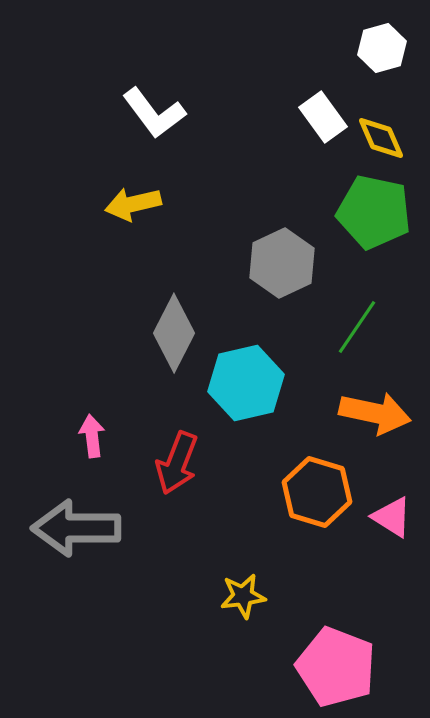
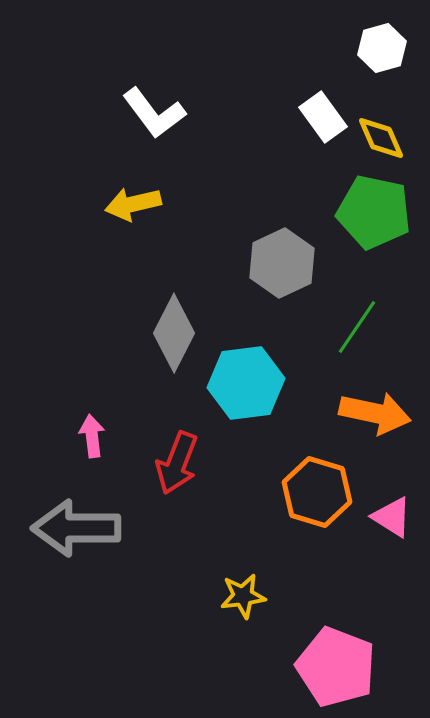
cyan hexagon: rotated 6 degrees clockwise
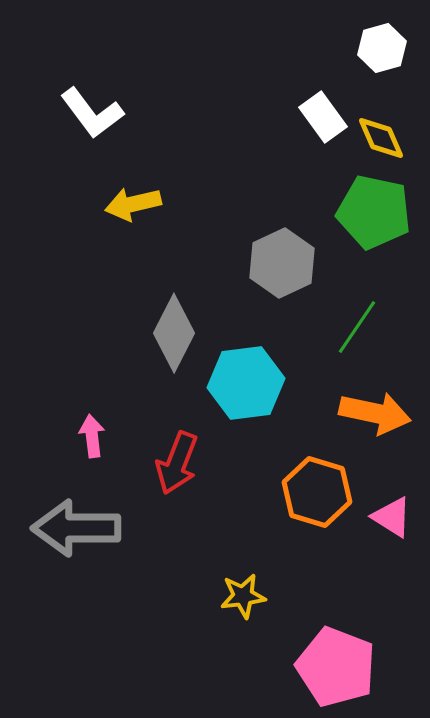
white L-shape: moved 62 px left
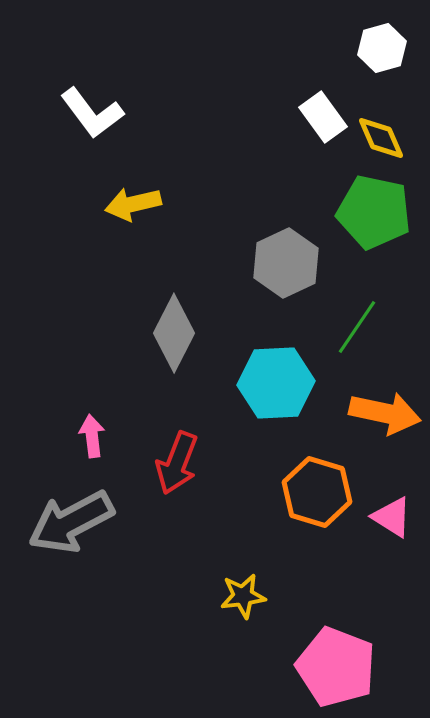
gray hexagon: moved 4 px right
cyan hexagon: moved 30 px right; rotated 4 degrees clockwise
orange arrow: moved 10 px right
gray arrow: moved 5 px left, 6 px up; rotated 28 degrees counterclockwise
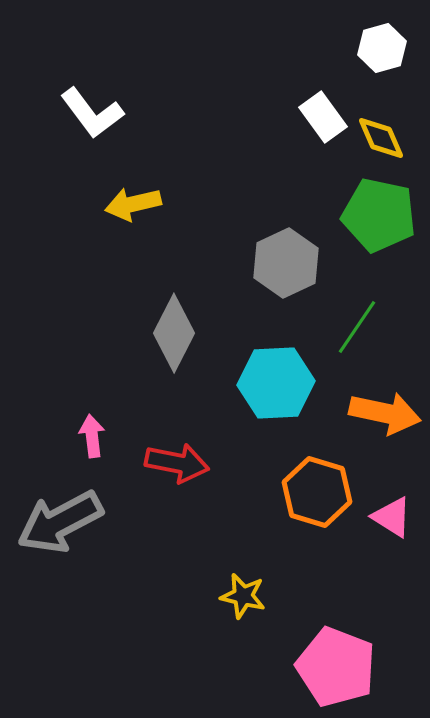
green pentagon: moved 5 px right, 3 px down
red arrow: rotated 100 degrees counterclockwise
gray arrow: moved 11 px left
yellow star: rotated 21 degrees clockwise
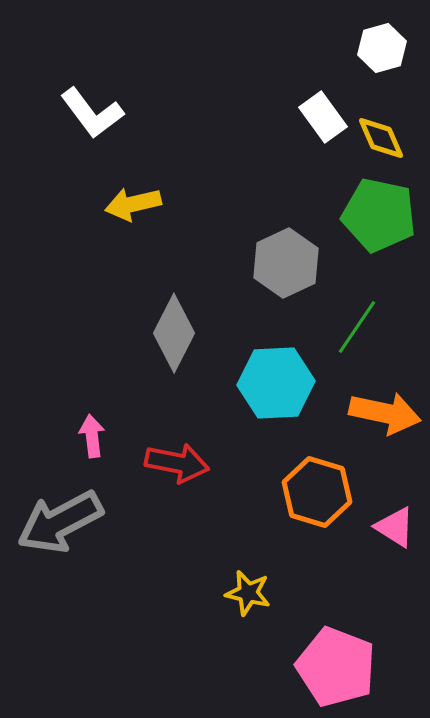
pink triangle: moved 3 px right, 10 px down
yellow star: moved 5 px right, 3 px up
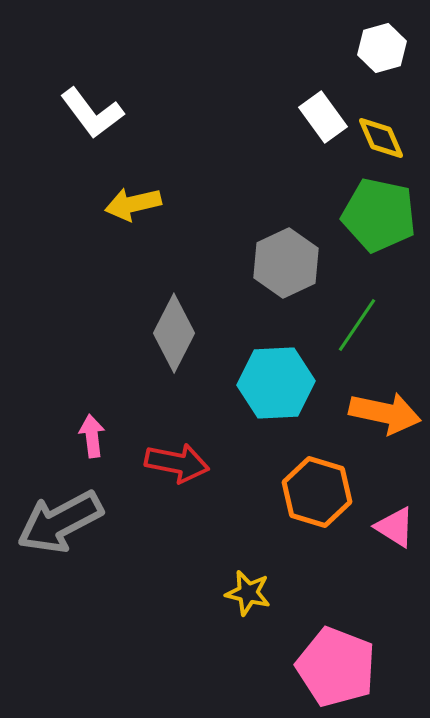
green line: moved 2 px up
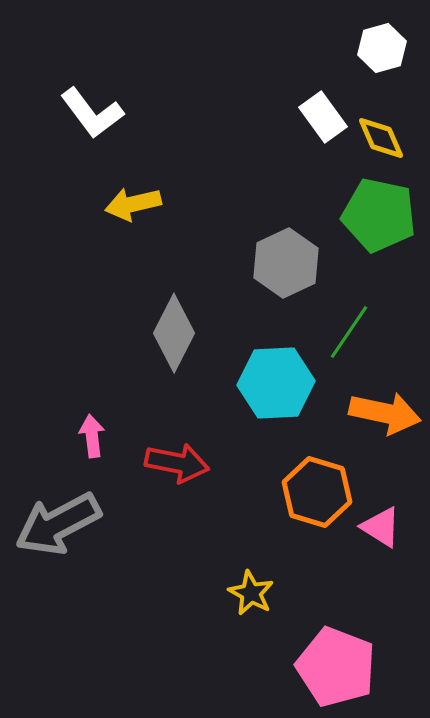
green line: moved 8 px left, 7 px down
gray arrow: moved 2 px left, 2 px down
pink triangle: moved 14 px left
yellow star: moved 3 px right; rotated 15 degrees clockwise
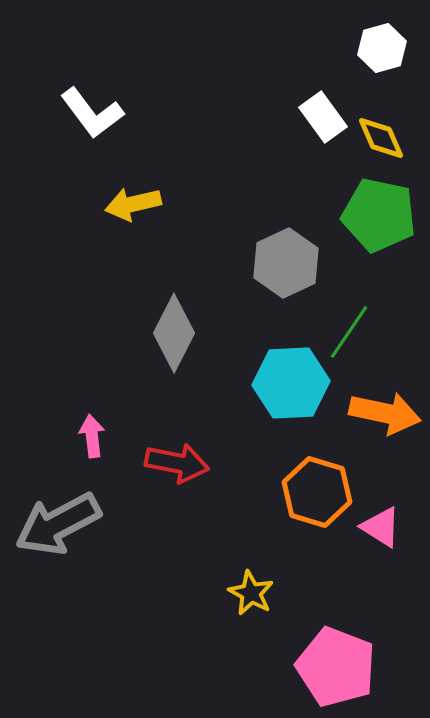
cyan hexagon: moved 15 px right
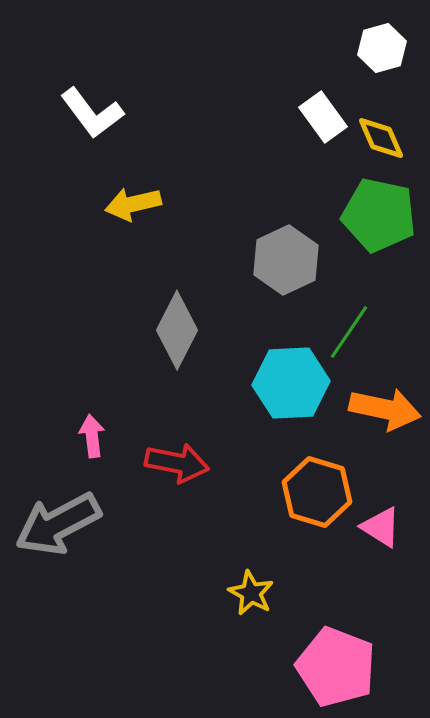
gray hexagon: moved 3 px up
gray diamond: moved 3 px right, 3 px up
orange arrow: moved 4 px up
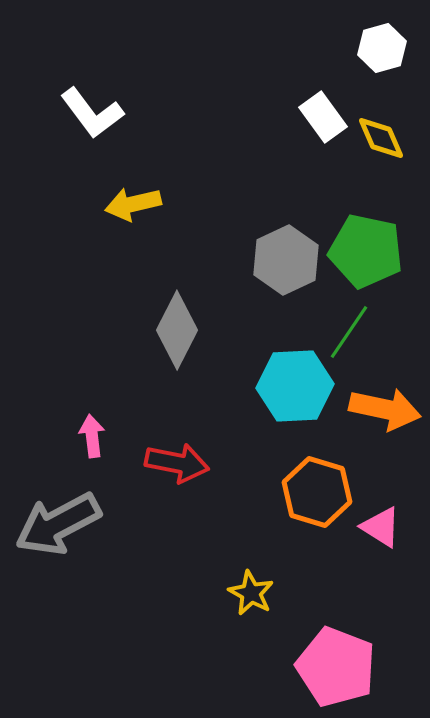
green pentagon: moved 13 px left, 36 px down
cyan hexagon: moved 4 px right, 3 px down
